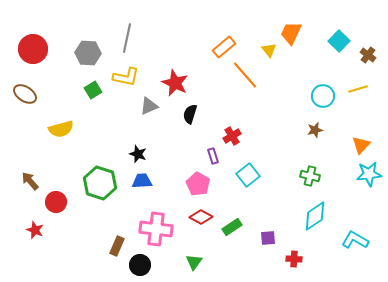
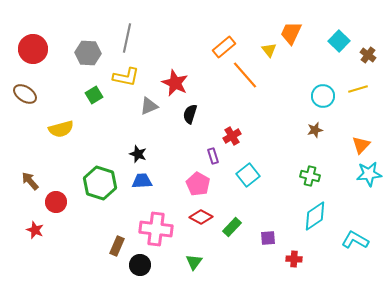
green square at (93, 90): moved 1 px right, 5 px down
green rectangle at (232, 227): rotated 12 degrees counterclockwise
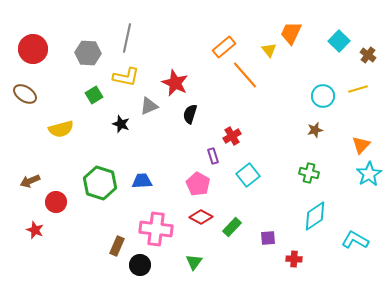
black star at (138, 154): moved 17 px left, 30 px up
cyan star at (369, 174): rotated 25 degrees counterclockwise
green cross at (310, 176): moved 1 px left, 3 px up
brown arrow at (30, 181): rotated 72 degrees counterclockwise
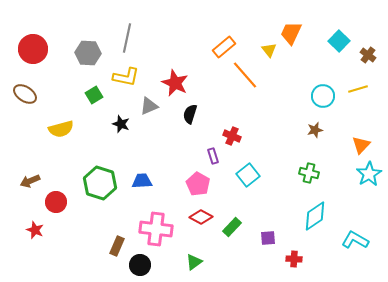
red cross at (232, 136): rotated 36 degrees counterclockwise
green triangle at (194, 262): rotated 18 degrees clockwise
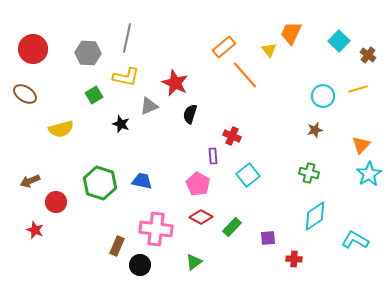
purple rectangle at (213, 156): rotated 14 degrees clockwise
blue trapezoid at (142, 181): rotated 15 degrees clockwise
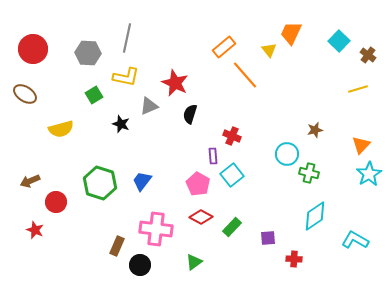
cyan circle at (323, 96): moved 36 px left, 58 px down
cyan square at (248, 175): moved 16 px left
blue trapezoid at (142, 181): rotated 65 degrees counterclockwise
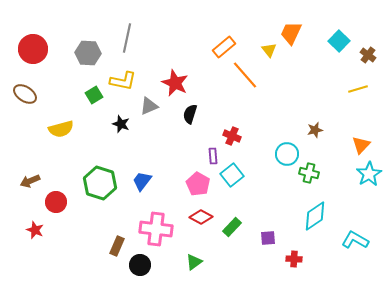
yellow L-shape at (126, 77): moved 3 px left, 4 px down
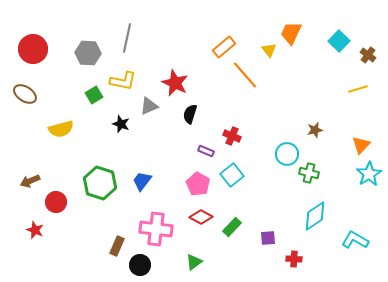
purple rectangle at (213, 156): moved 7 px left, 5 px up; rotated 63 degrees counterclockwise
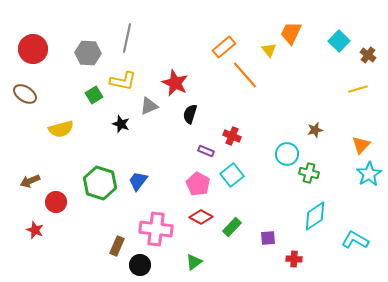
blue trapezoid at (142, 181): moved 4 px left
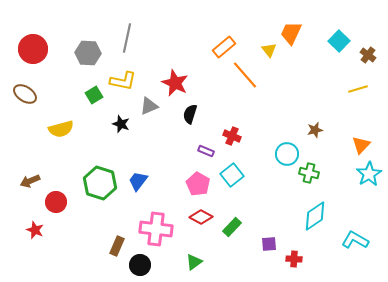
purple square at (268, 238): moved 1 px right, 6 px down
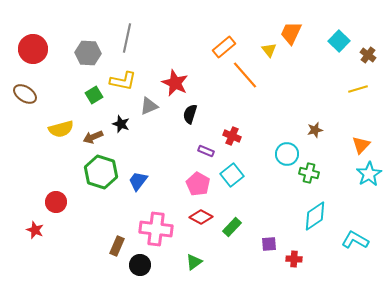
brown arrow at (30, 181): moved 63 px right, 44 px up
green hexagon at (100, 183): moved 1 px right, 11 px up
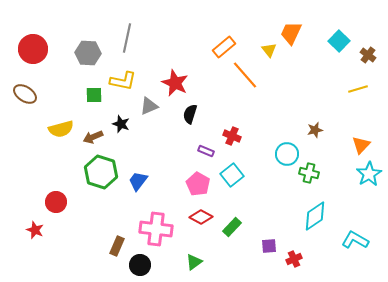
green square at (94, 95): rotated 30 degrees clockwise
purple square at (269, 244): moved 2 px down
red cross at (294, 259): rotated 28 degrees counterclockwise
